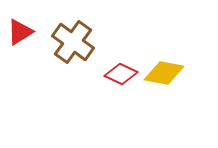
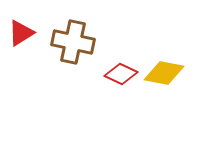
red triangle: moved 1 px right, 1 px down
brown cross: rotated 24 degrees counterclockwise
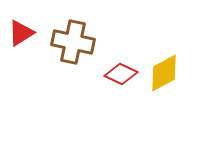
yellow diamond: rotated 39 degrees counterclockwise
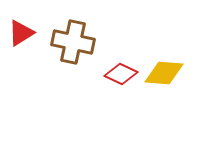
yellow diamond: rotated 33 degrees clockwise
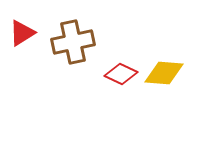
red triangle: moved 1 px right
brown cross: rotated 24 degrees counterclockwise
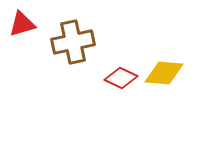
red triangle: moved 9 px up; rotated 16 degrees clockwise
red diamond: moved 4 px down
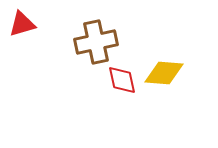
brown cross: moved 23 px right
red diamond: moved 1 px right, 2 px down; rotated 52 degrees clockwise
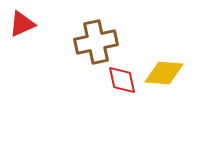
red triangle: rotated 8 degrees counterclockwise
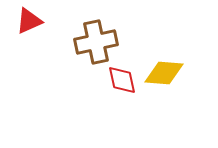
red triangle: moved 7 px right, 3 px up
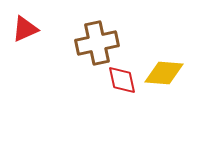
red triangle: moved 4 px left, 8 px down
brown cross: moved 1 px right, 1 px down
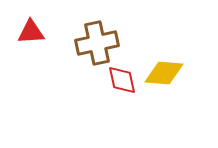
red triangle: moved 6 px right, 3 px down; rotated 20 degrees clockwise
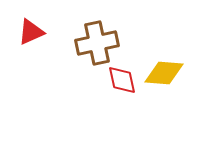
red triangle: rotated 20 degrees counterclockwise
